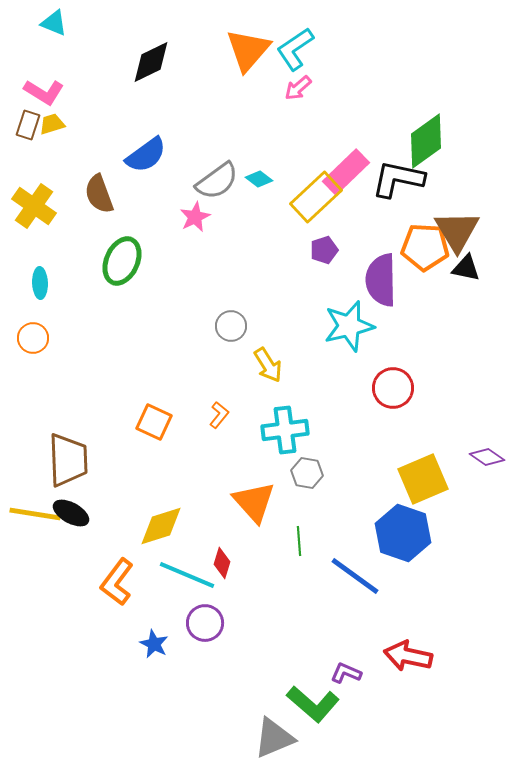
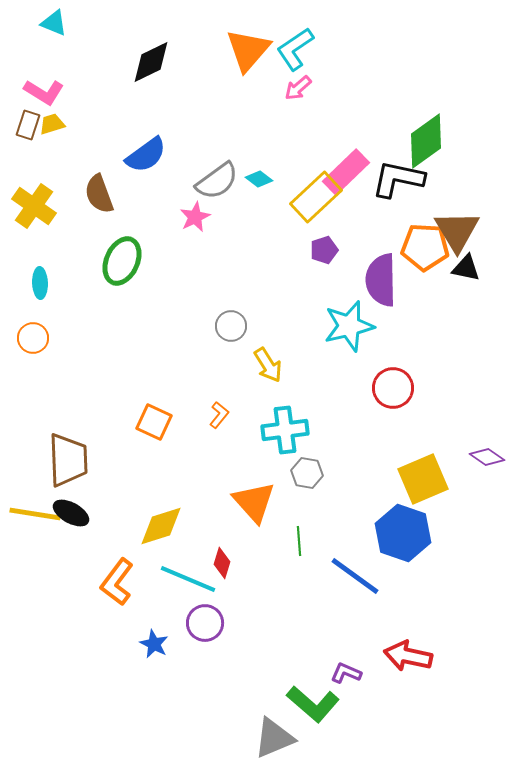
cyan line at (187, 575): moved 1 px right, 4 px down
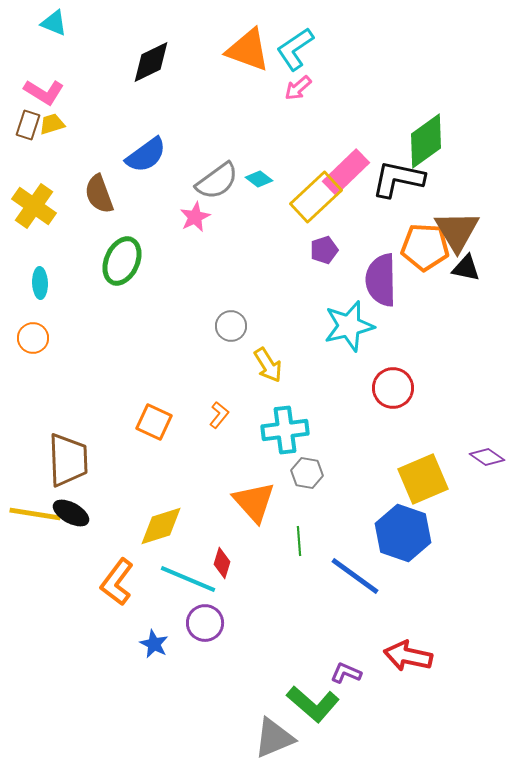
orange triangle at (248, 50): rotated 51 degrees counterclockwise
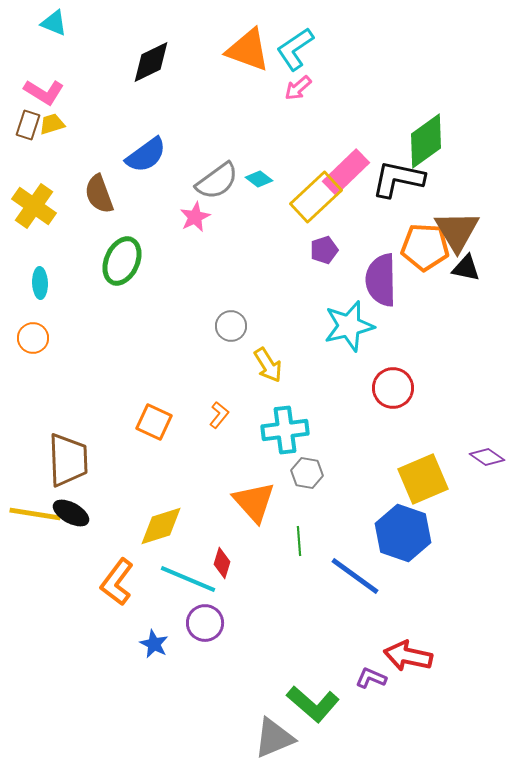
purple L-shape at (346, 673): moved 25 px right, 5 px down
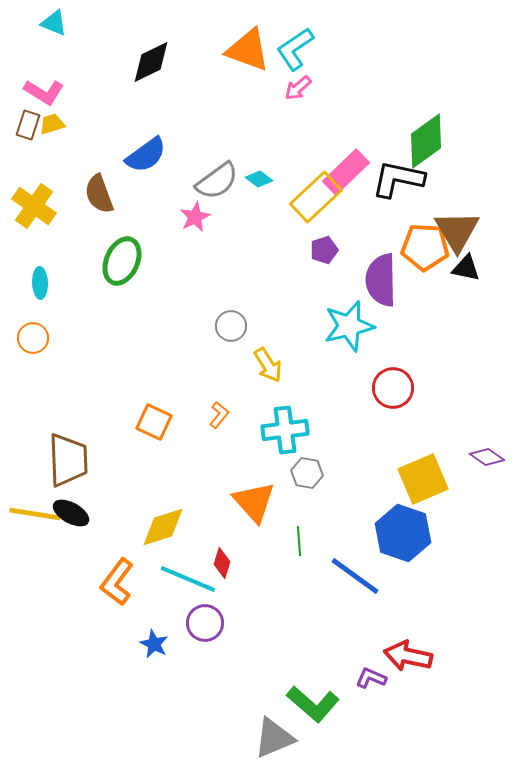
yellow diamond at (161, 526): moved 2 px right, 1 px down
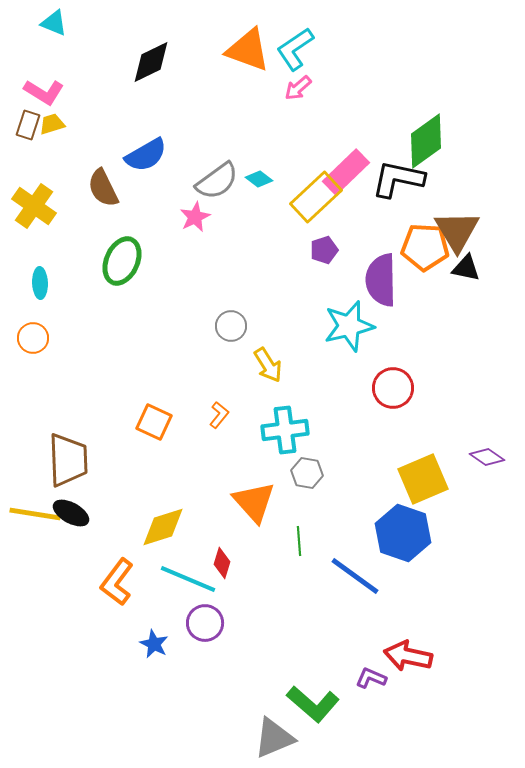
blue semicircle at (146, 155): rotated 6 degrees clockwise
brown semicircle at (99, 194): moved 4 px right, 6 px up; rotated 6 degrees counterclockwise
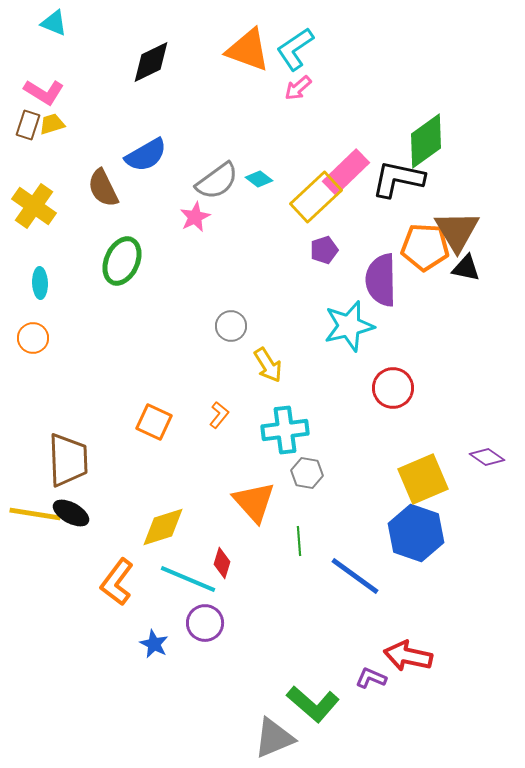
blue hexagon at (403, 533): moved 13 px right
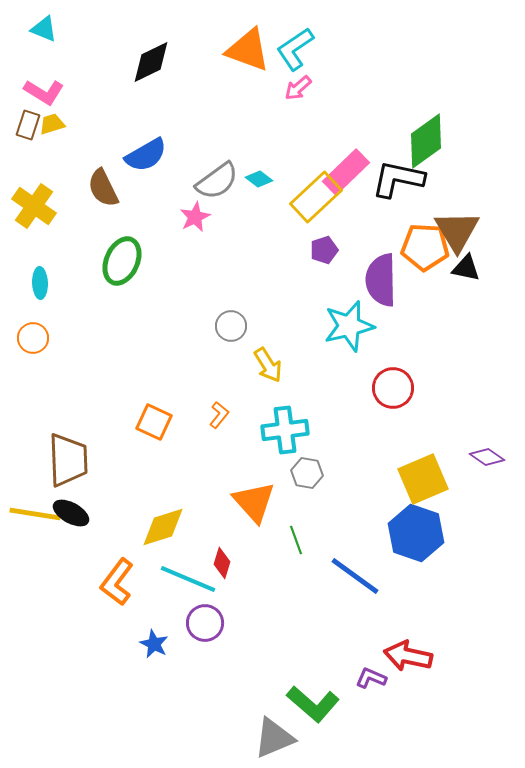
cyan triangle at (54, 23): moved 10 px left, 6 px down
green line at (299, 541): moved 3 px left, 1 px up; rotated 16 degrees counterclockwise
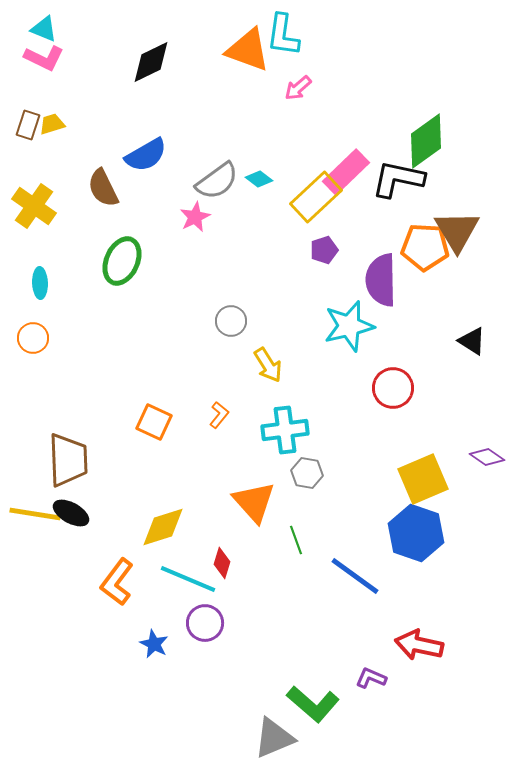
cyan L-shape at (295, 49): moved 12 px left, 14 px up; rotated 48 degrees counterclockwise
pink L-shape at (44, 92): moved 34 px up; rotated 6 degrees counterclockwise
black triangle at (466, 268): moved 6 px right, 73 px down; rotated 20 degrees clockwise
gray circle at (231, 326): moved 5 px up
red arrow at (408, 656): moved 11 px right, 11 px up
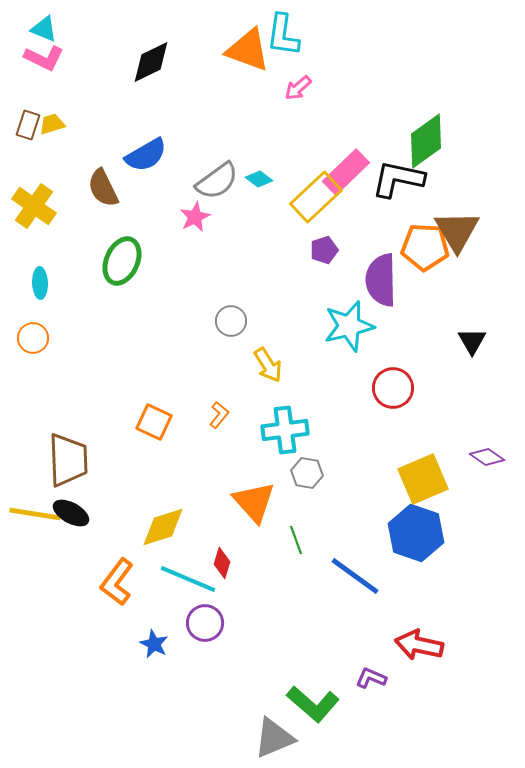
black triangle at (472, 341): rotated 28 degrees clockwise
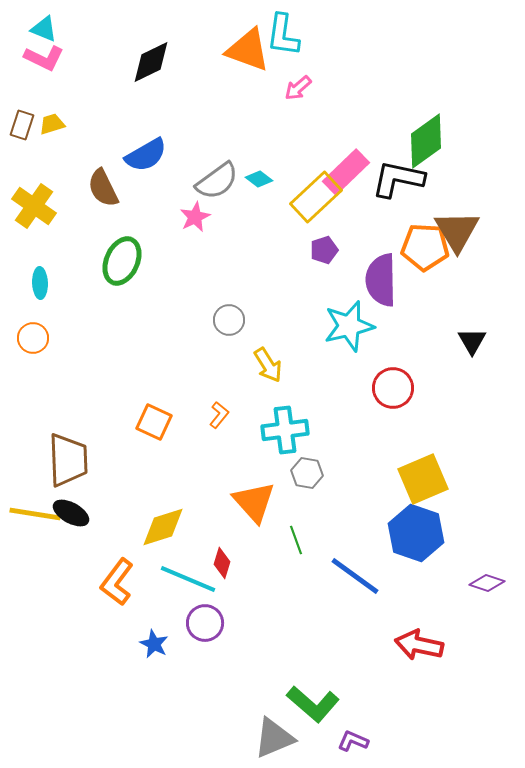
brown rectangle at (28, 125): moved 6 px left
gray circle at (231, 321): moved 2 px left, 1 px up
purple diamond at (487, 457): moved 126 px down; rotated 16 degrees counterclockwise
purple L-shape at (371, 678): moved 18 px left, 63 px down
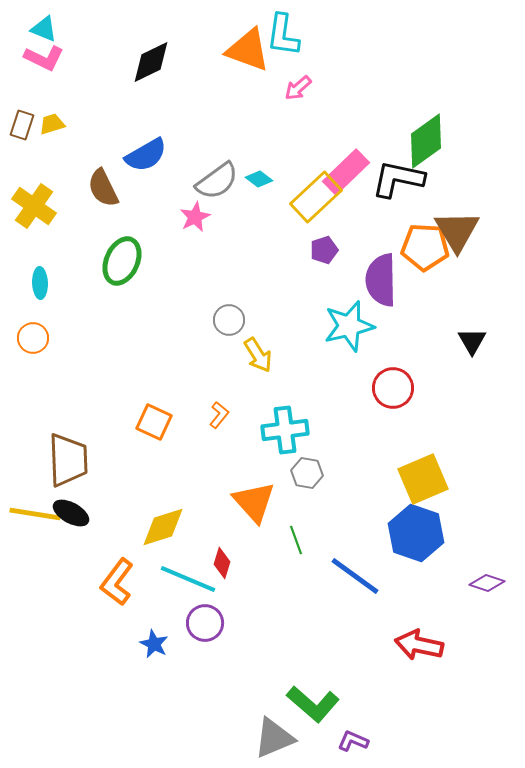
yellow arrow at (268, 365): moved 10 px left, 10 px up
